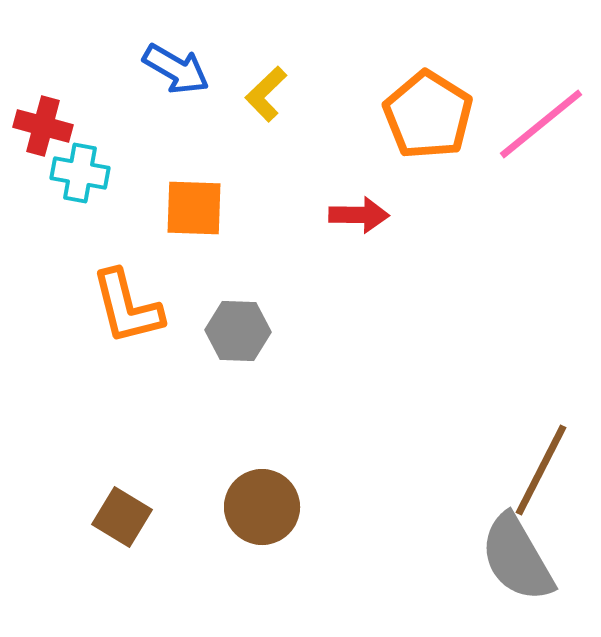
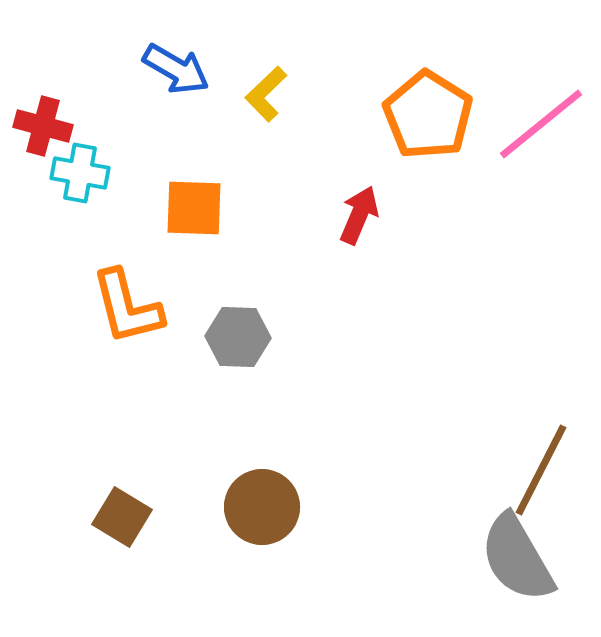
red arrow: rotated 68 degrees counterclockwise
gray hexagon: moved 6 px down
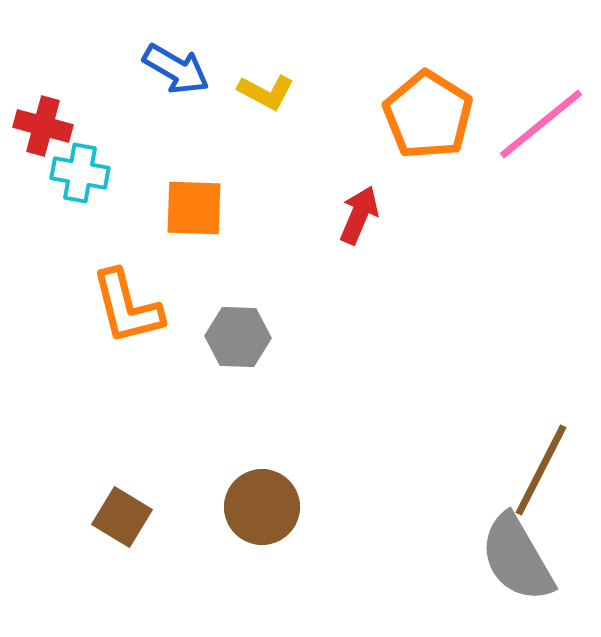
yellow L-shape: moved 2 px up; rotated 108 degrees counterclockwise
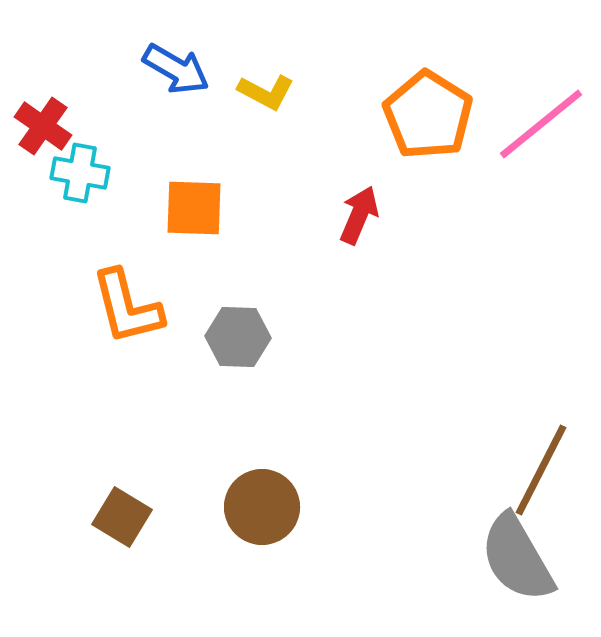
red cross: rotated 20 degrees clockwise
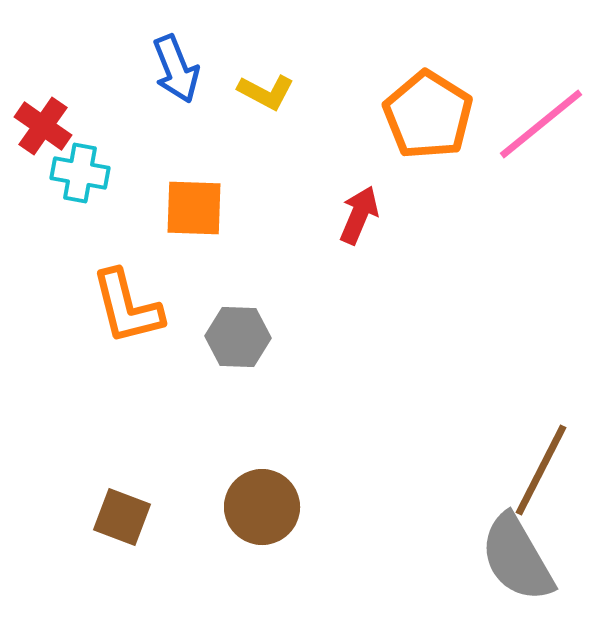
blue arrow: rotated 38 degrees clockwise
brown square: rotated 10 degrees counterclockwise
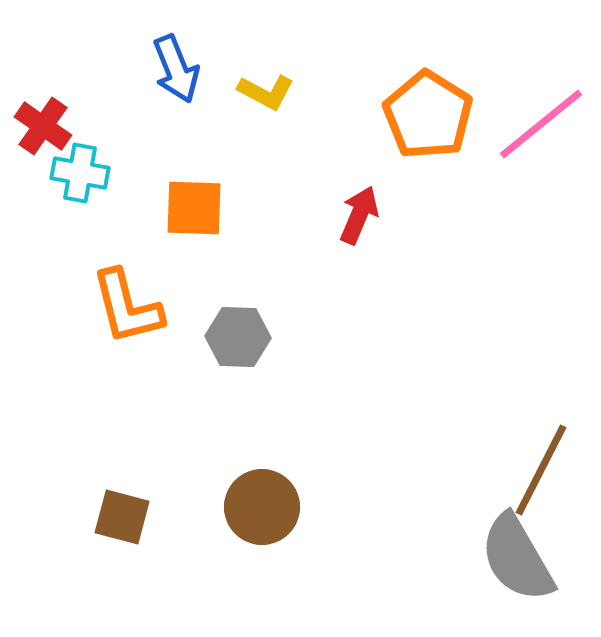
brown square: rotated 6 degrees counterclockwise
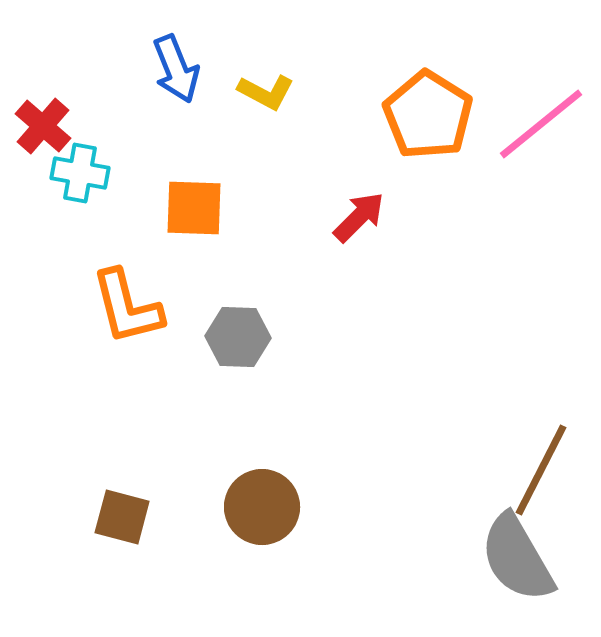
red cross: rotated 6 degrees clockwise
red arrow: moved 2 px down; rotated 22 degrees clockwise
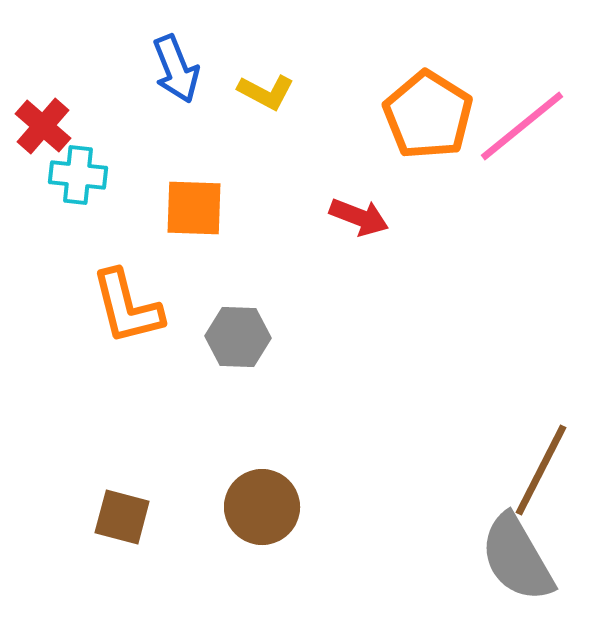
pink line: moved 19 px left, 2 px down
cyan cross: moved 2 px left, 2 px down; rotated 4 degrees counterclockwise
red arrow: rotated 66 degrees clockwise
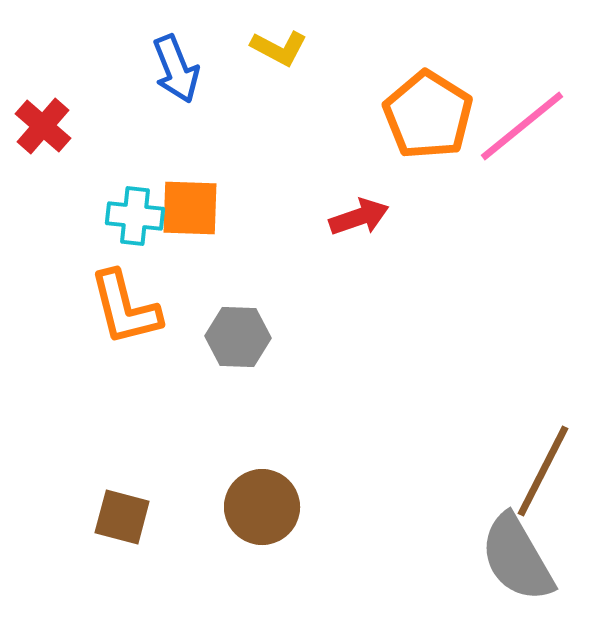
yellow L-shape: moved 13 px right, 44 px up
cyan cross: moved 57 px right, 41 px down
orange square: moved 4 px left
red arrow: rotated 40 degrees counterclockwise
orange L-shape: moved 2 px left, 1 px down
brown line: moved 2 px right, 1 px down
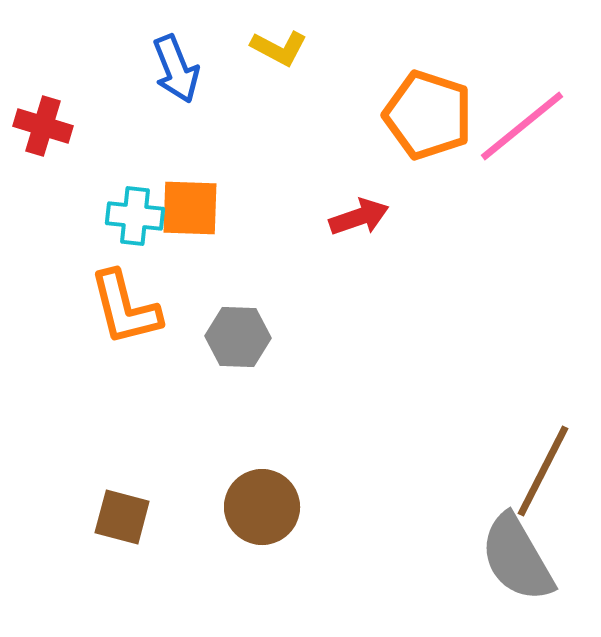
orange pentagon: rotated 14 degrees counterclockwise
red cross: rotated 24 degrees counterclockwise
